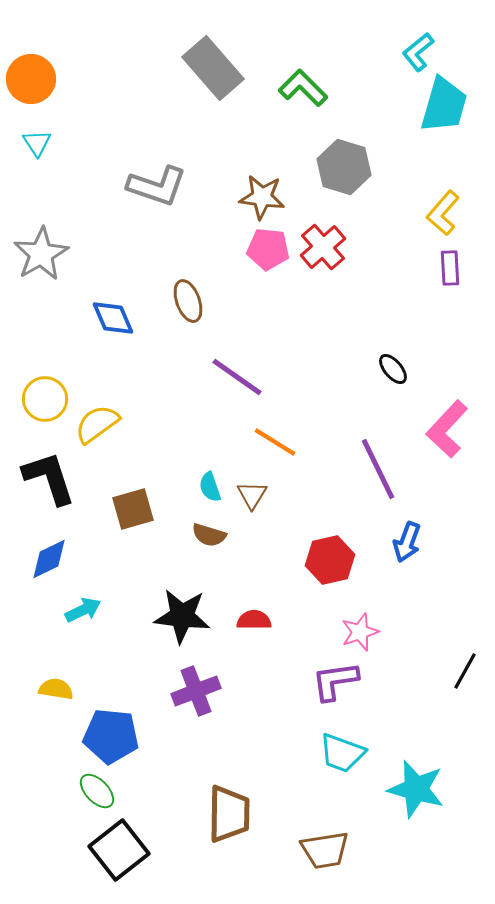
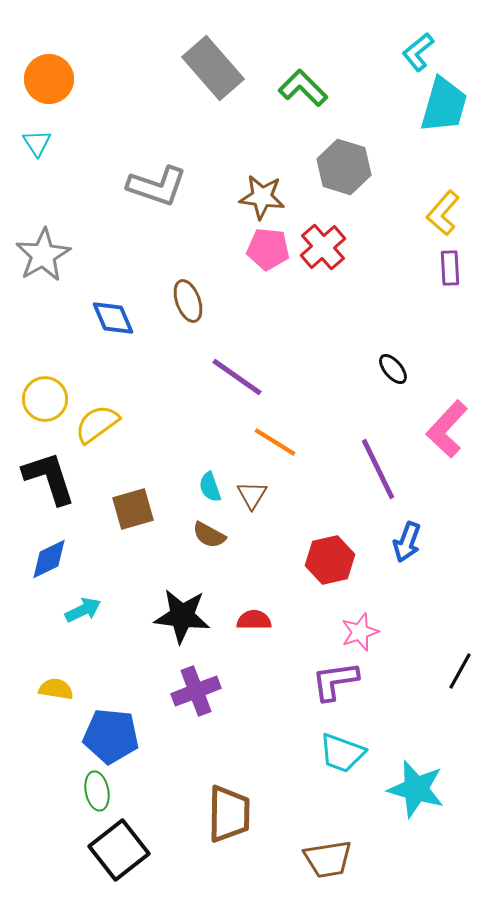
orange circle at (31, 79): moved 18 px right
gray star at (41, 254): moved 2 px right, 1 px down
brown semicircle at (209, 535): rotated 12 degrees clockwise
black line at (465, 671): moved 5 px left
green ellipse at (97, 791): rotated 33 degrees clockwise
brown trapezoid at (325, 850): moved 3 px right, 9 px down
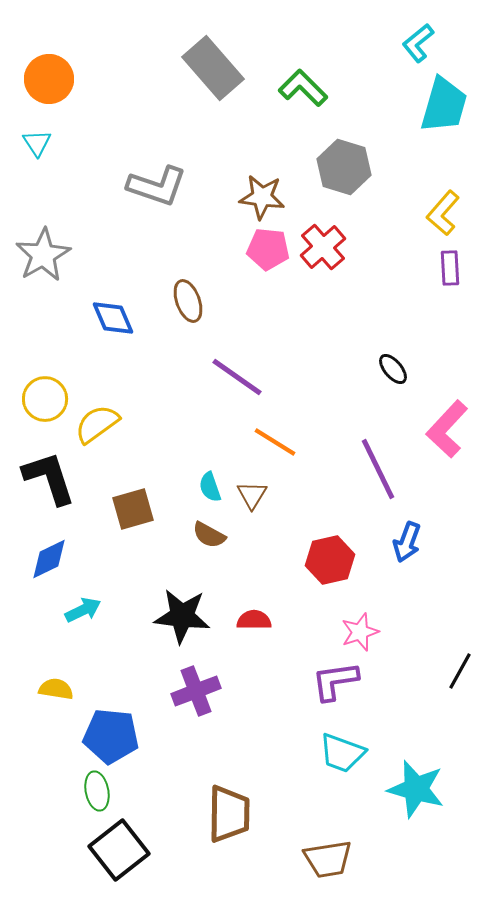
cyan L-shape at (418, 52): moved 9 px up
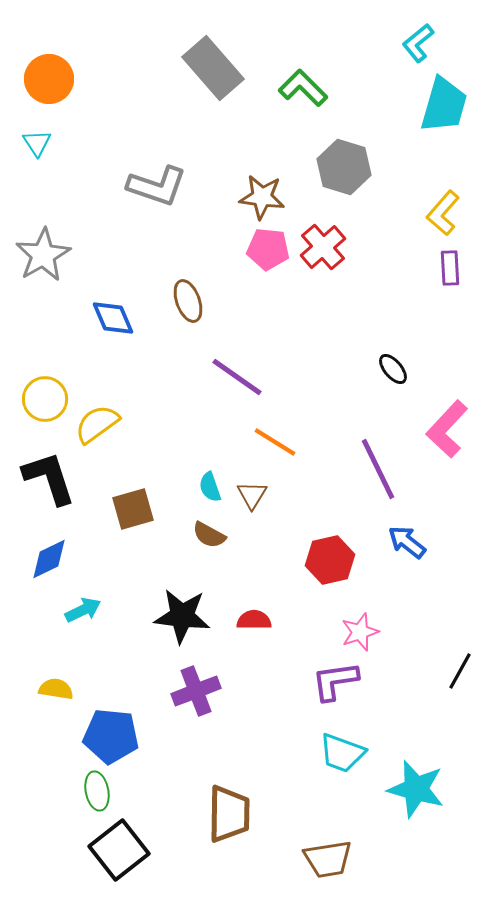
blue arrow at (407, 542): rotated 108 degrees clockwise
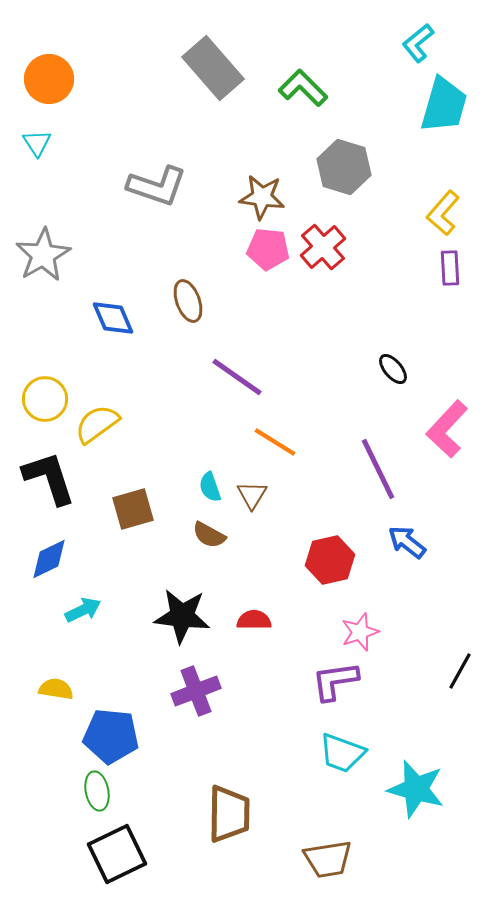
black square at (119, 850): moved 2 px left, 4 px down; rotated 12 degrees clockwise
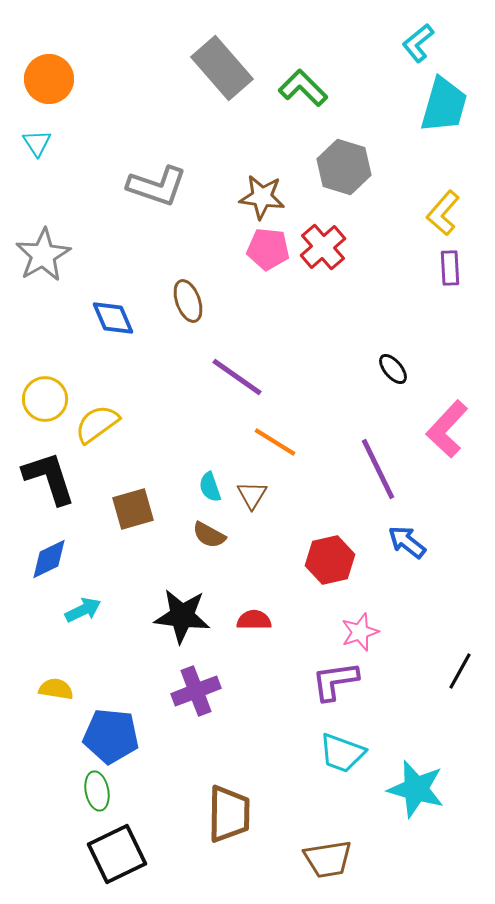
gray rectangle at (213, 68): moved 9 px right
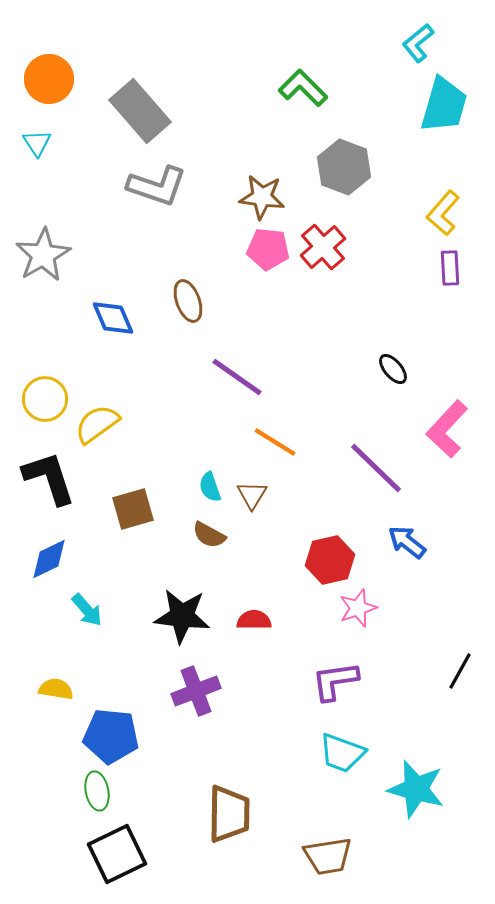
gray rectangle at (222, 68): moved 82 px left, 43 px down
gray hexagon at (344, 167): rotated 4 degrees clockwise
purple line at (378, 469): moved 2 px left, 1 px up; rotated 20 degrees counterclockwise
cyan arrow at (83, 610): moved 4 px right; rotated 75 degrees clockwise
pink star at (360, 632): moved 2 px left, 24 px up
brown trapezoid at (328, 859): moved 3 px up
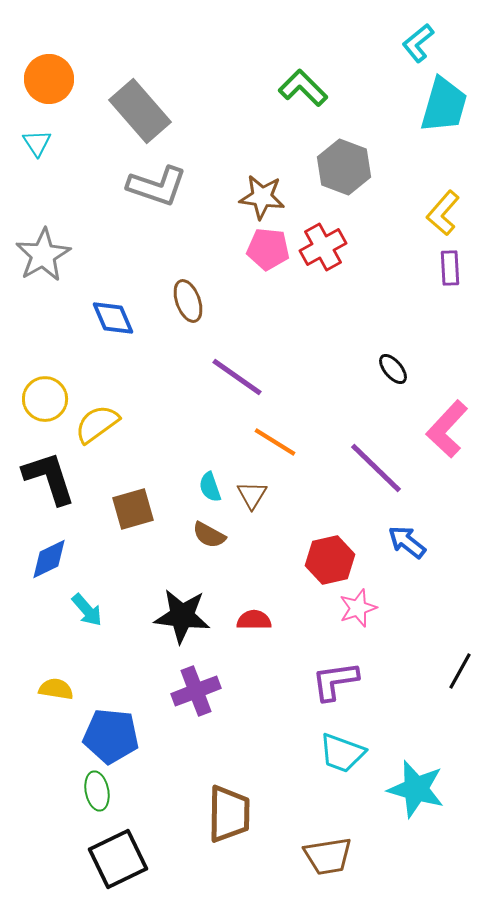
red cross at (323, 247): rotated 12 degrees clockwise
black square at (117, 854): moved 1 px right, 5 px down
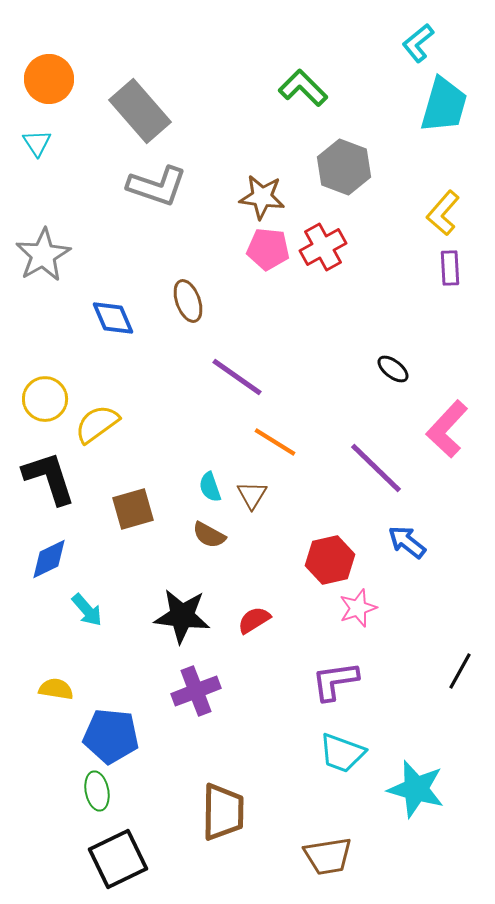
black ellipse at (393, 369): rotated 12 degrees counterclockwise
red semicircle at (254, 620): rotated 32 degrees counterclockwise
brown trapezoid at (229, 814): moved 6 px left, 2 px up
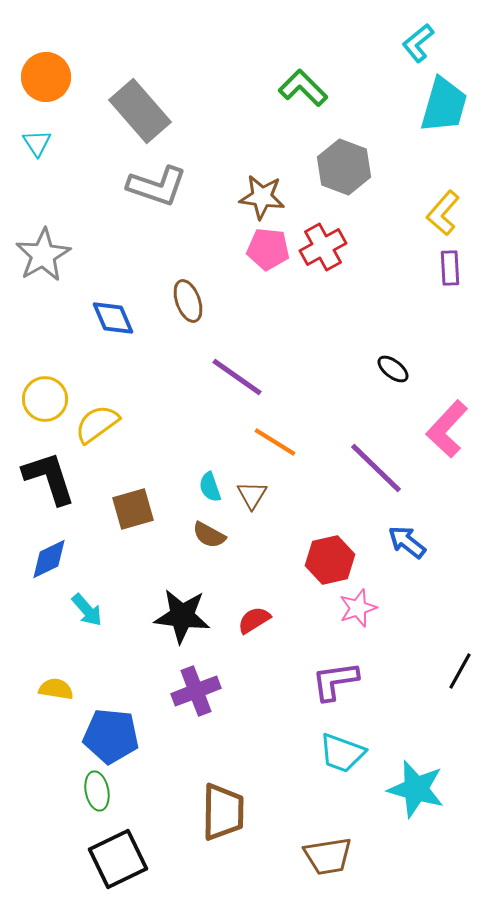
orange circle at (49, 79): moved 3 px left, 2 px up
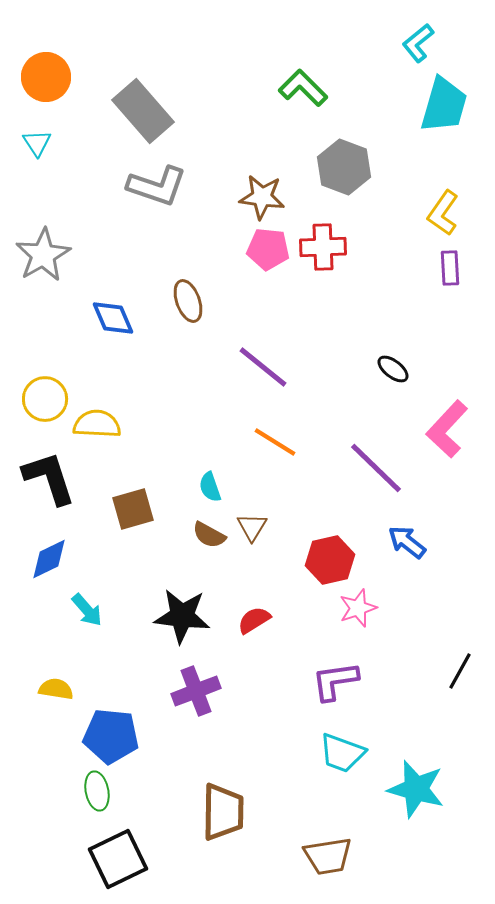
gray rectangle at (140, 111): moved 3 px right
yellow L-shape at (443, 213): rotated 6 degrees counterclockwise
red cross at (323, 247): rotated 27 degrees clockwise
purple line at (237, 377): moved 26 px right, 10 px up; rotated 4 degrees clockwise
yellow semicircle at (97, 424): rotated 39 degrees clockwise
brown triangle at (252, 495): moved 32 px down
